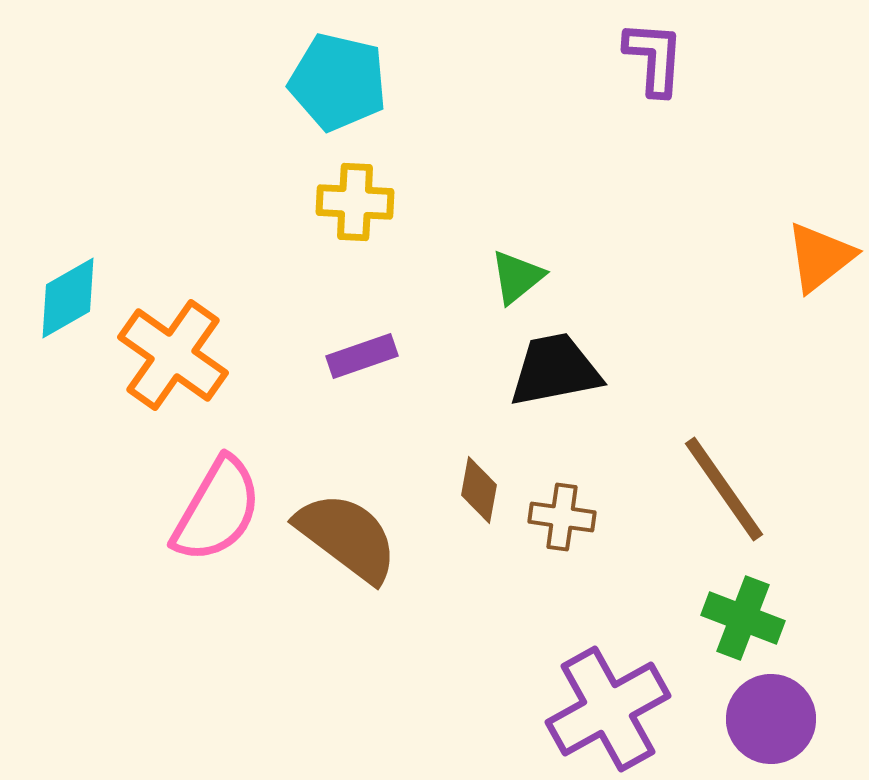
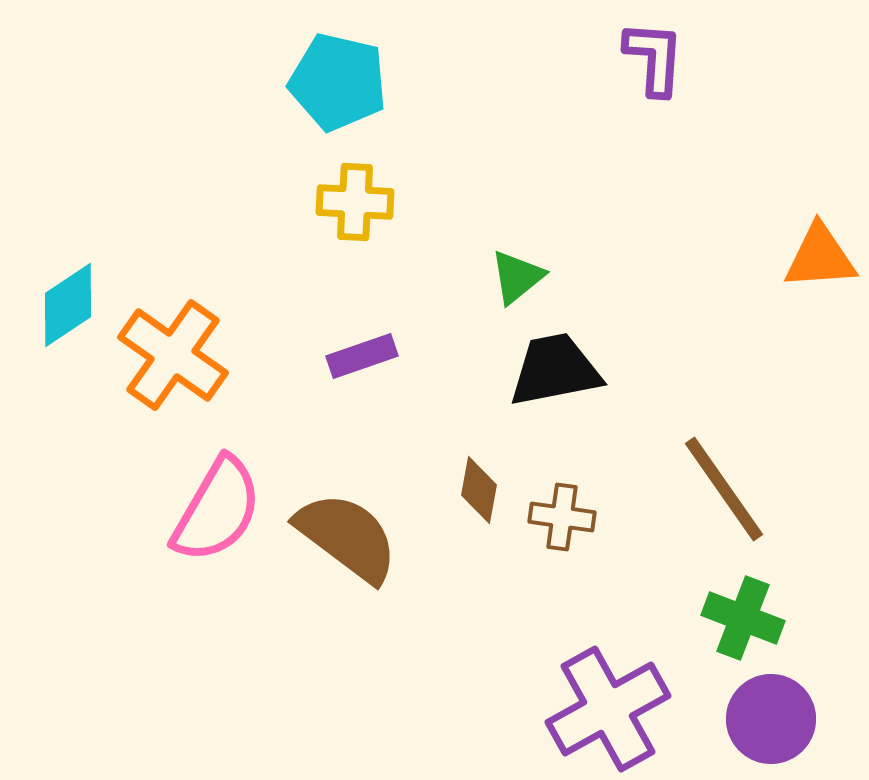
orange triangle: rotated 34 degrees clockwise
cyan diamond: moved 7 px down; rotated 4 degrees counterclockwise
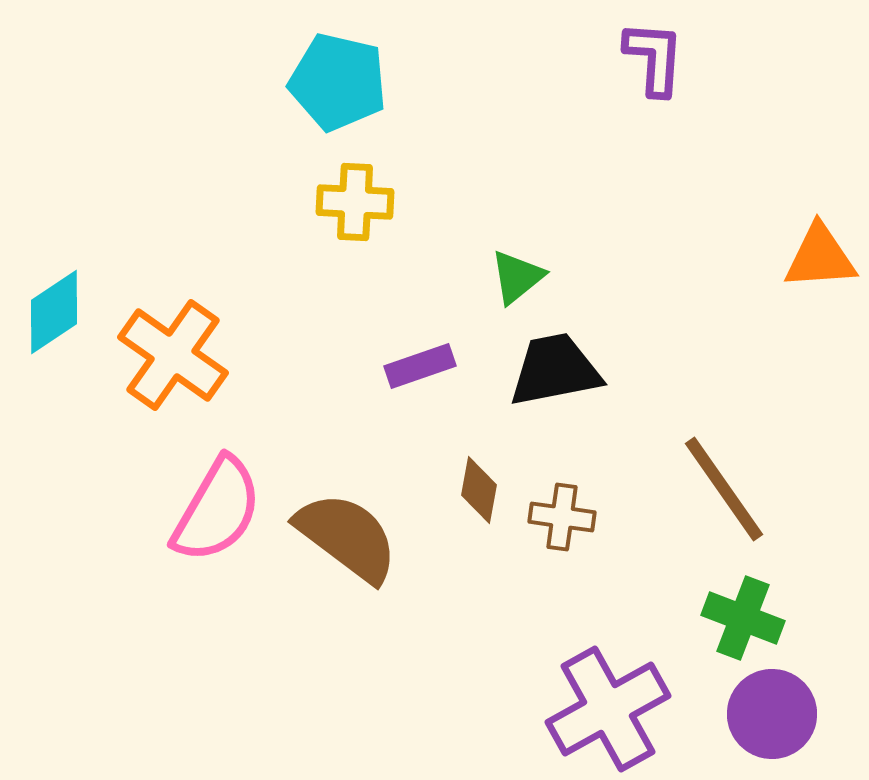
cyan diamond: moved 14 px left, 7 px down
purple rectangle: moved 58 px right, 10 px down
purple circle: moved 1 px right, 5 px up
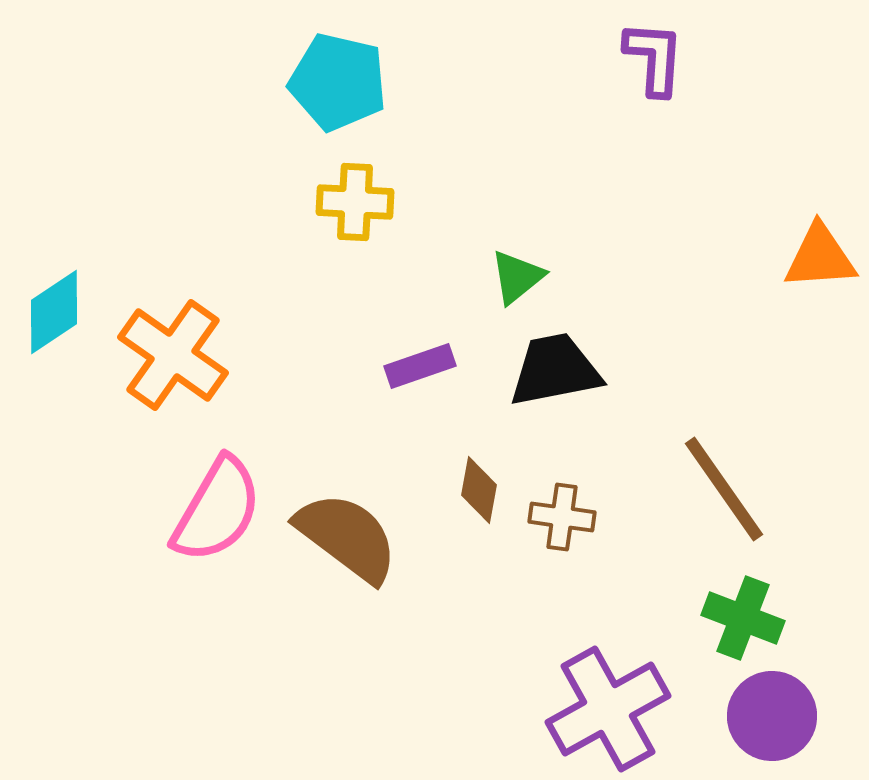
purple circle: moved 2 px down
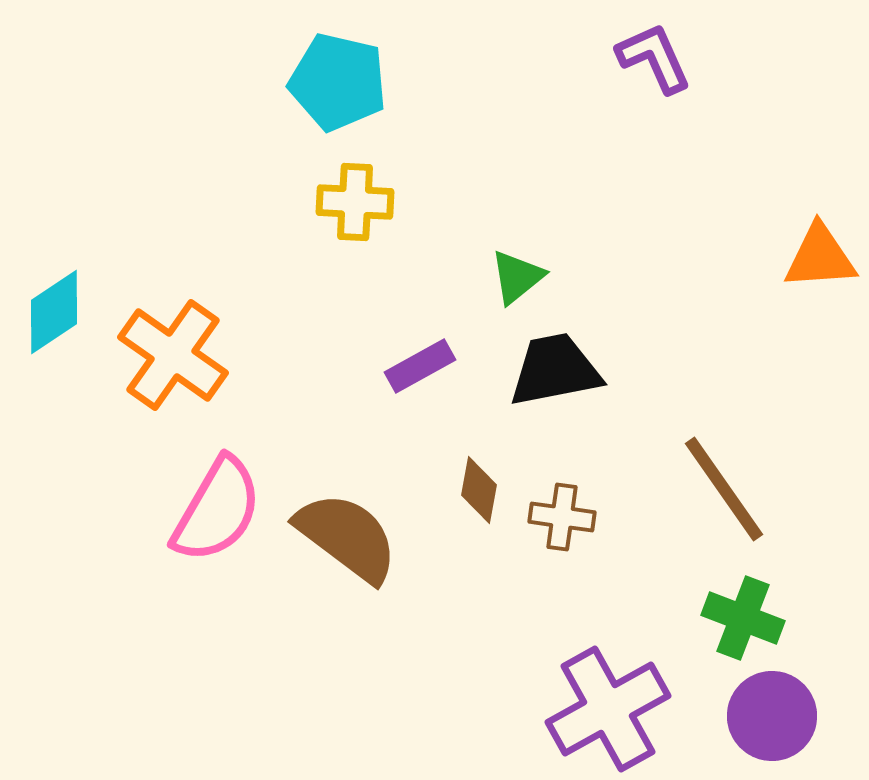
purple L-shape: rotated 28 degrees counterclockwise
purple rectangle: rotated 10 degrees counterclockwise
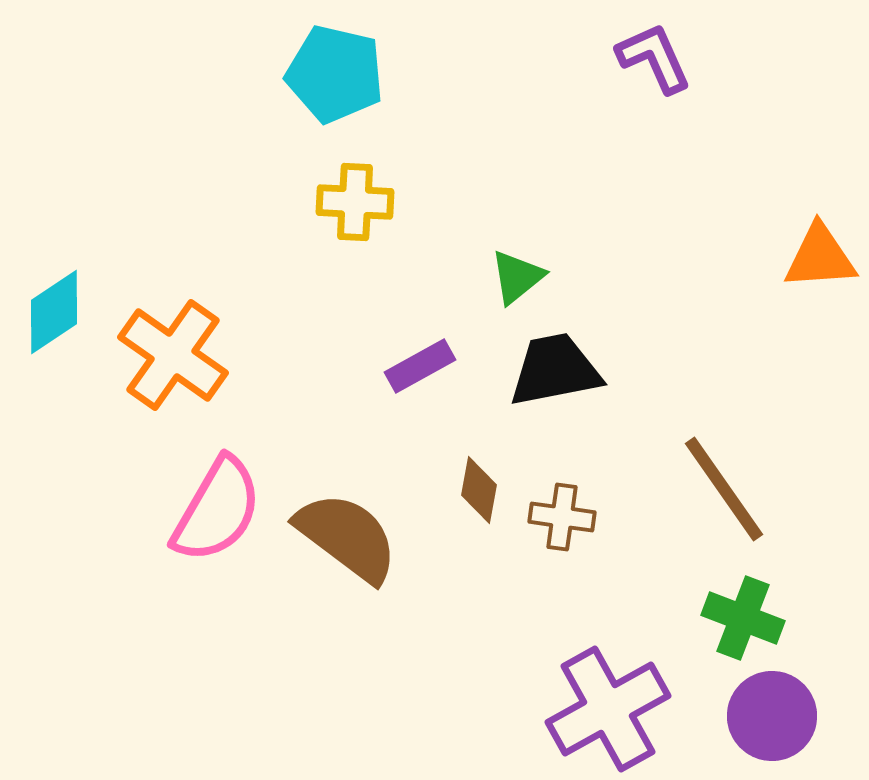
cyan pentagon: moved 3 px left, 8 px up
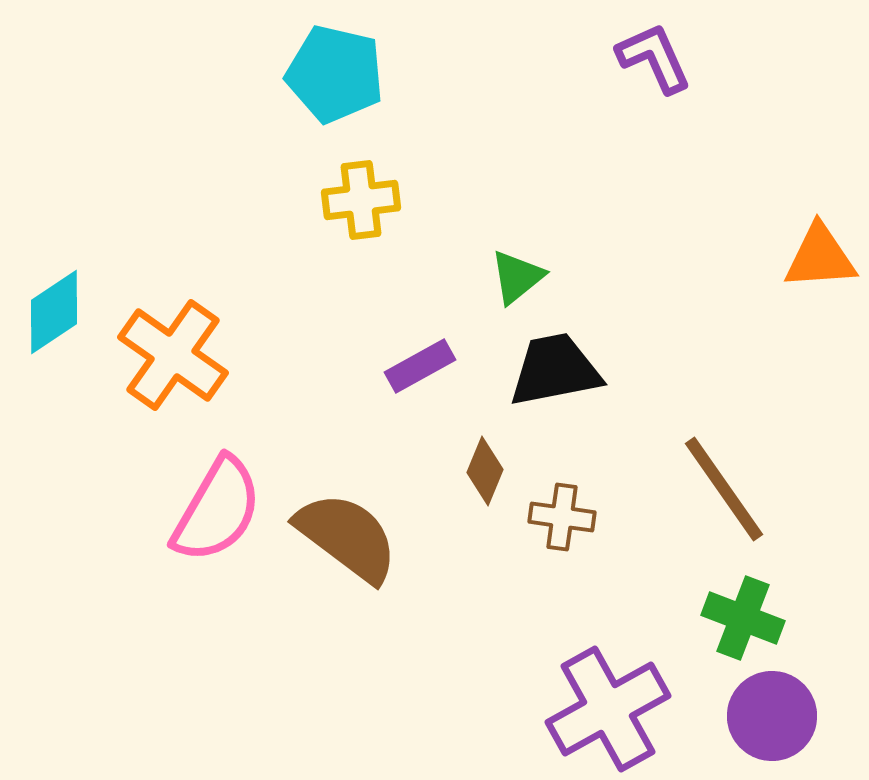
yellow cross: moved 6 px right, 2 px up; rotated 10 degrees counterclockwise
brown diamond: moved 6 px right, 19 px up; rotated 12 degrees clockwise
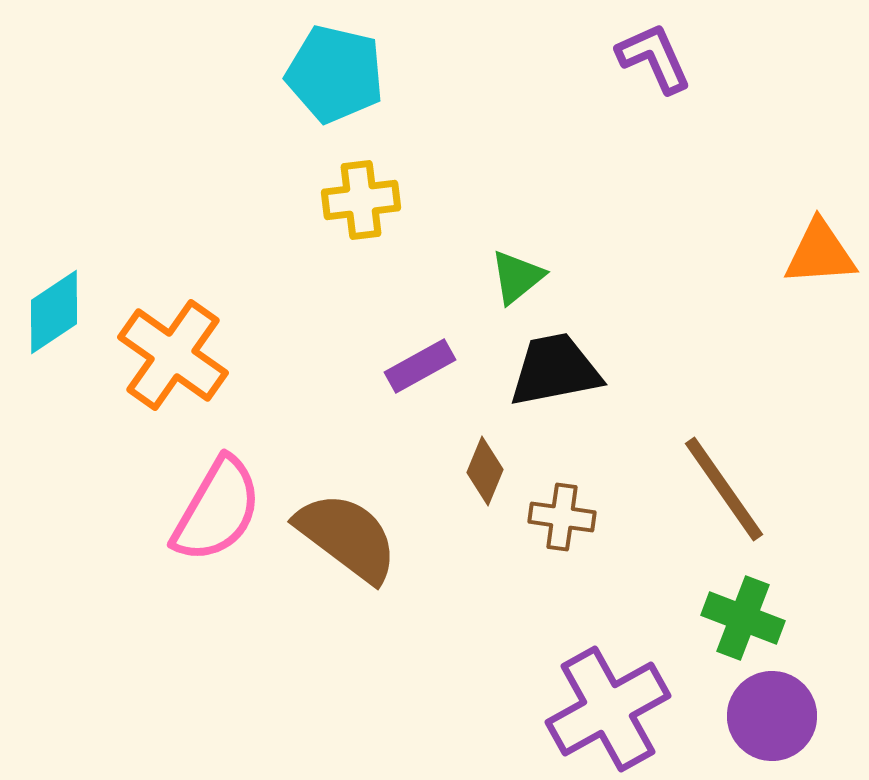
orange triangle: moved 4 px up
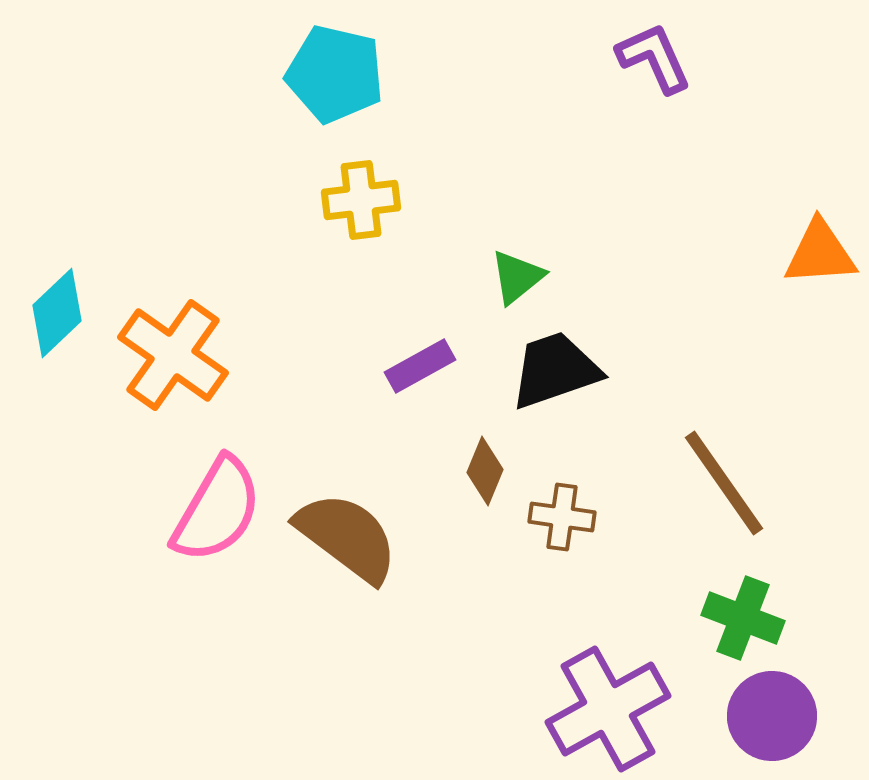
cyan diamond: moved 3 px right, 1 px down; rotated 10 degrees counterclockwise
black trapezoid: rotated 8 degrees counterclockwise
brown line: moved 6 px up
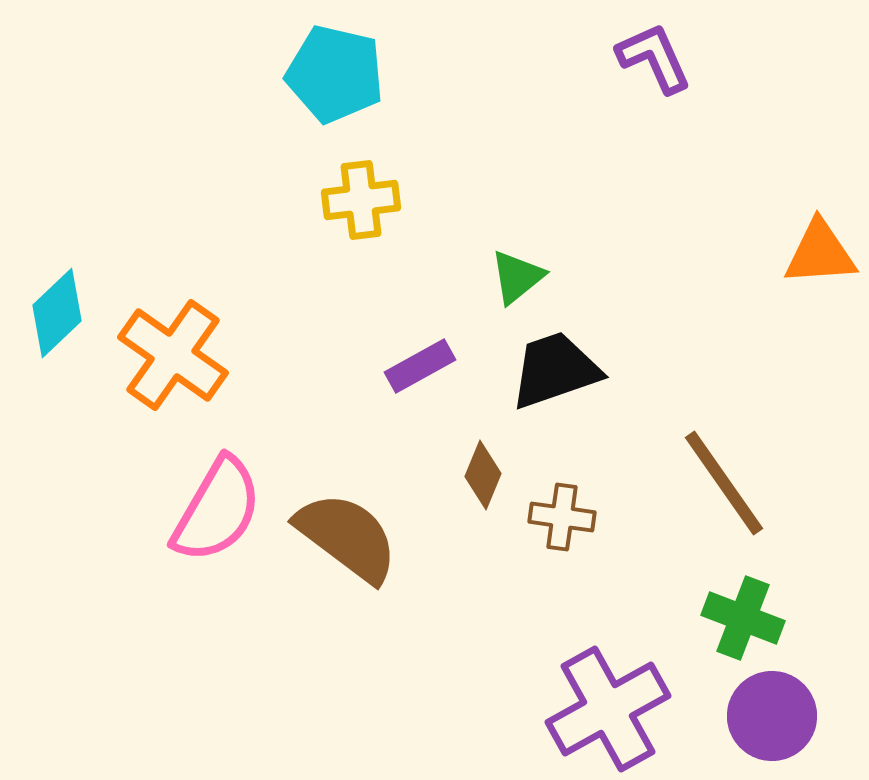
brown diamond: moved 2 px left, 4 px down
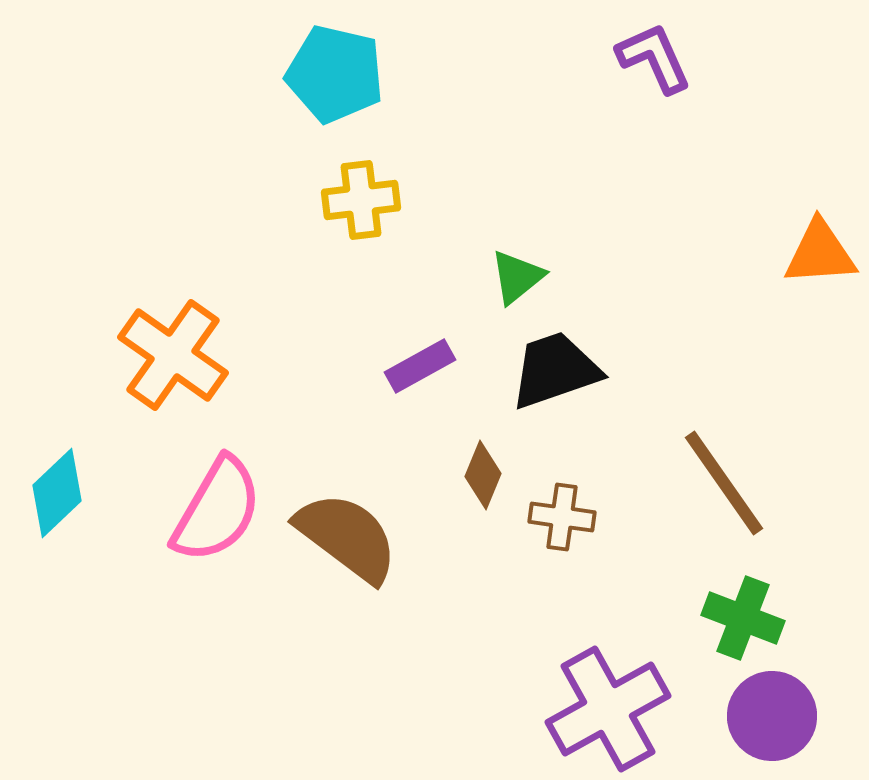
cyan diamond: moved 180 px down
